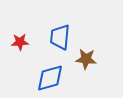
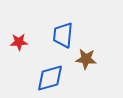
blue trapezoid: moved 3 px right, 2 px up
red star: moved 1 px left
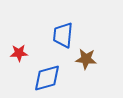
red star: moved 11 px down
blue diamond: moved 3 px left
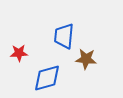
blue trapezoid: moved 1 px right, 1 px down
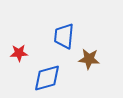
brown star: moved 3 px right
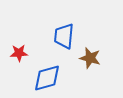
brown star: moved 1 px right, 1 px up; rotated 10 degrees clockwise
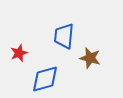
red star: rotated 18 degrees counterclockwise
blue diamond: moved 2 px left, 1 px down
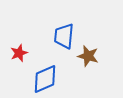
brown star: moved 2 px left, 2 px up
blue diamond: rotated 8 degrees counterclockwise
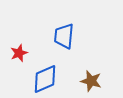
brown star: moved 3 px right, 25 px down
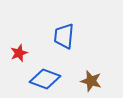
blue diamond: rotated 44 degrees clockwise
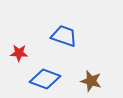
blue trapezoid: rotated 104 degrees clockwise
red star: rotated 24 degrees clockwise
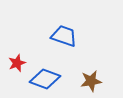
red star: moved 2 px left, 10 px down; rotated 24 degrees counterclockwise
brown star: rotated 25 degrees counterclockwise
